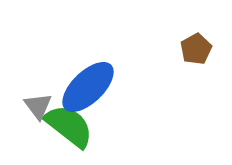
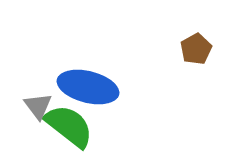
blue ellipse: rotated 58 degrees clockwise
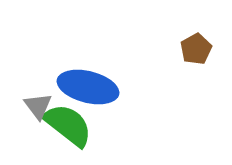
green semicircle: moved 1 px left, 1 px up
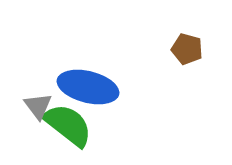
brown pentagon: moved 9 px left; rotated 28 degrees counterclockwise
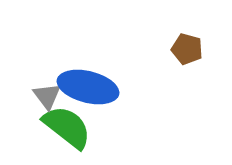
gray triangle: moved 9 px right, 10 px up
green semicircle: moved 1 px left, 2 px down
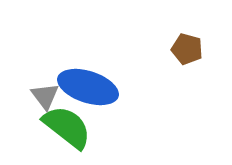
blue ellipse: rotated 4 degrees clockwise
gray triangle: moved 2 px left
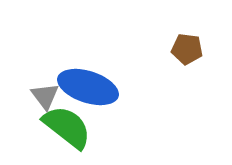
brown pentagon: rotated 8 degrees counterclockwise
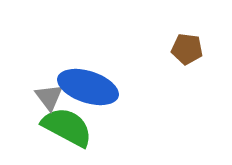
gray triangle: moved 4 px right, 1 px down
green semicircle: rotated 10 degrees counterclockwise
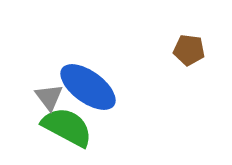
brown pentagon: moved 2 px right, 1 px down
blue ellipse: rotated 18 degrees clockwise
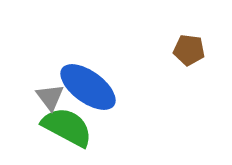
gray triangle: moved 1 px right
